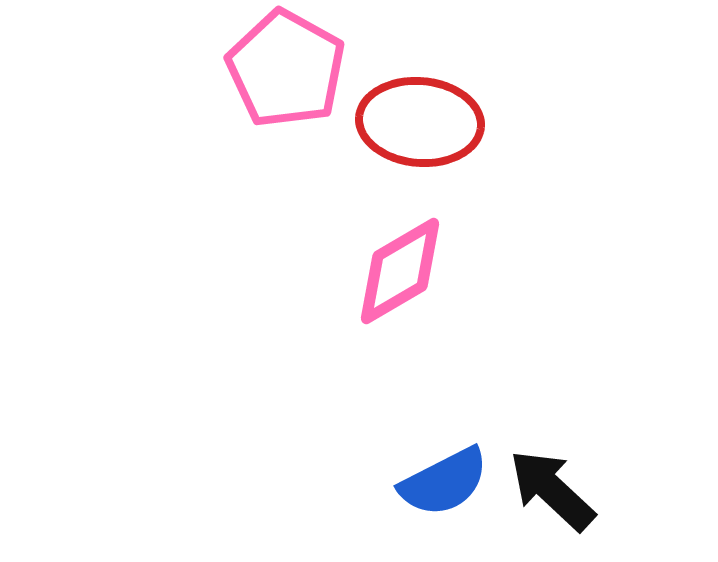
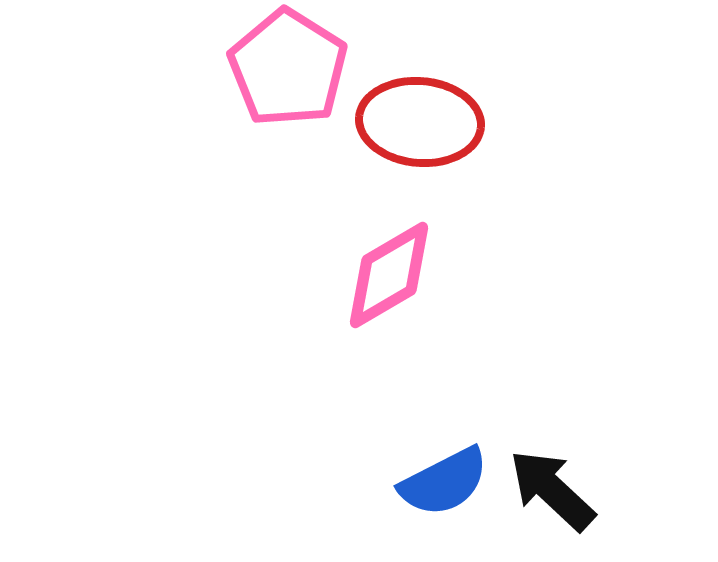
pink pentagon: moved 2 px right, 1 px up; rotated 3 degrees clockwise
pink diamond: moved 11 px left, 4 px down
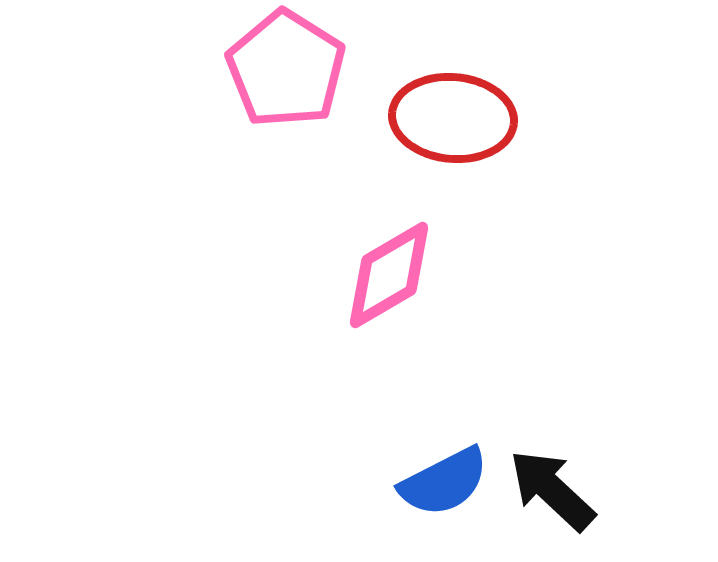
pink pentagon: moved 2 px left, 1 px down
red ellipse: moved 33 px right, 4 px up
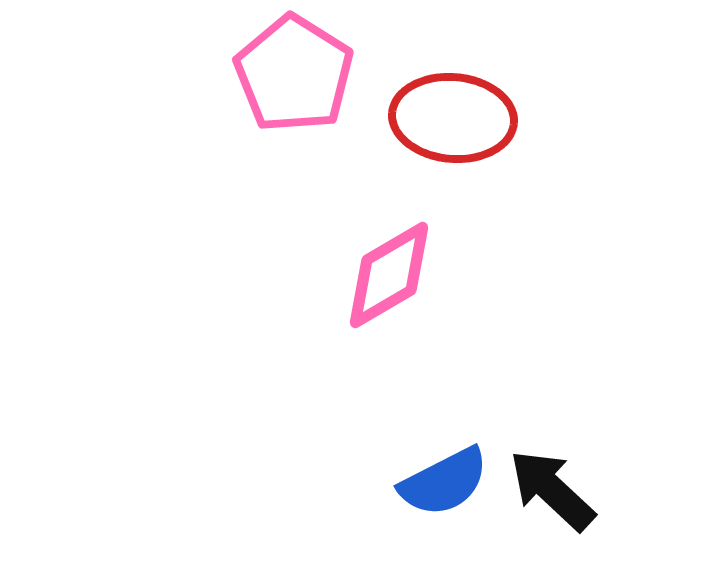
pink pentagon: moved 8 px right, 5 px down
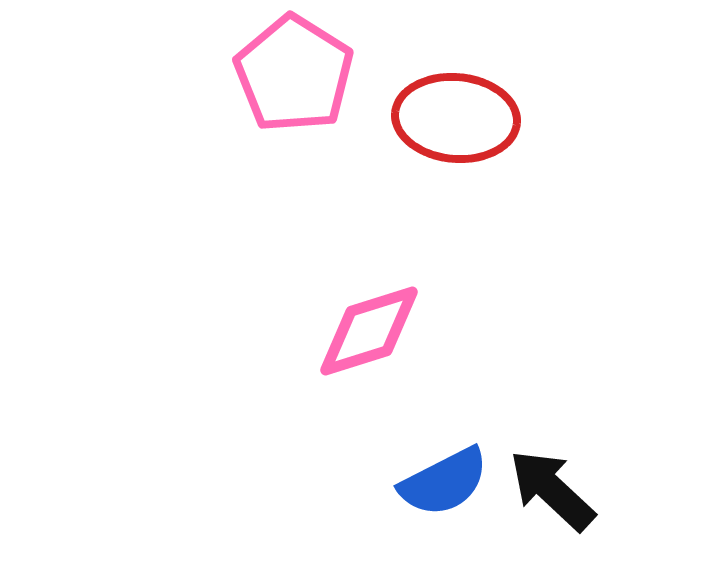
red ellipse: moved 3 px right
pink diamond: moved 20 px left, 56 px down; rotated 13 degrees clockwise
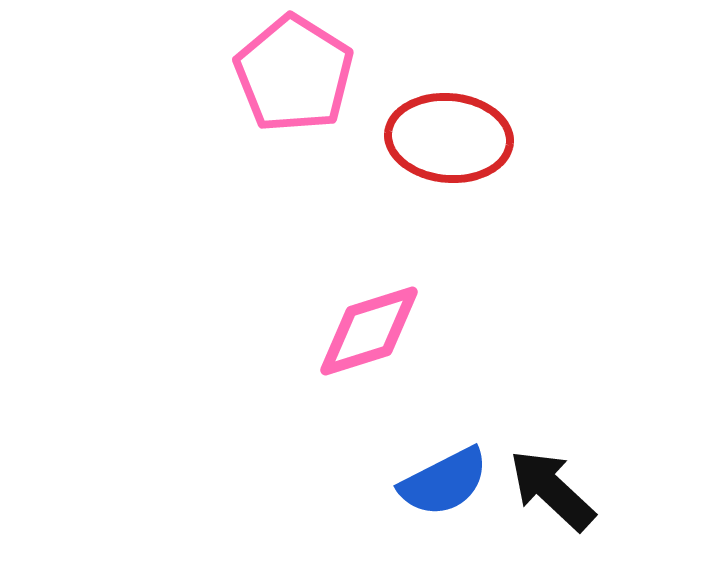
red ellipse: moved 7 px left, 20 px down
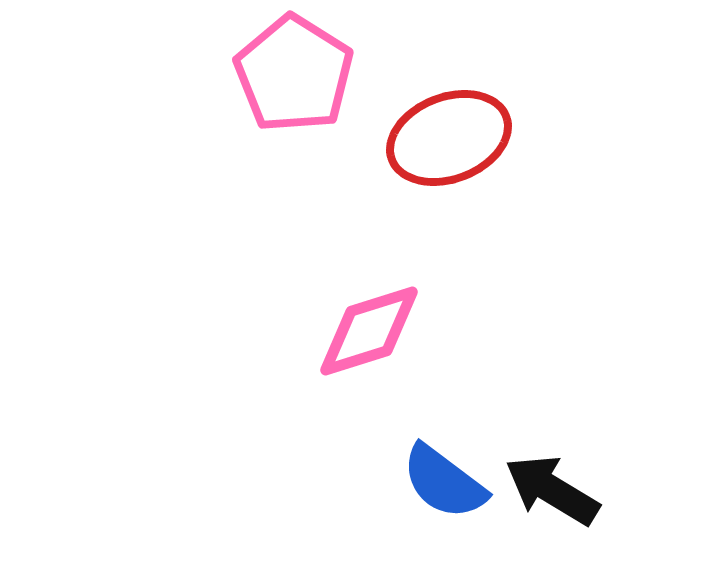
red ellipse: rotated 26 degrees counterclockwise
blue semicircle: rotated 64 degrees clockwise
black arrow: rotated 12 degrees counterclockwise
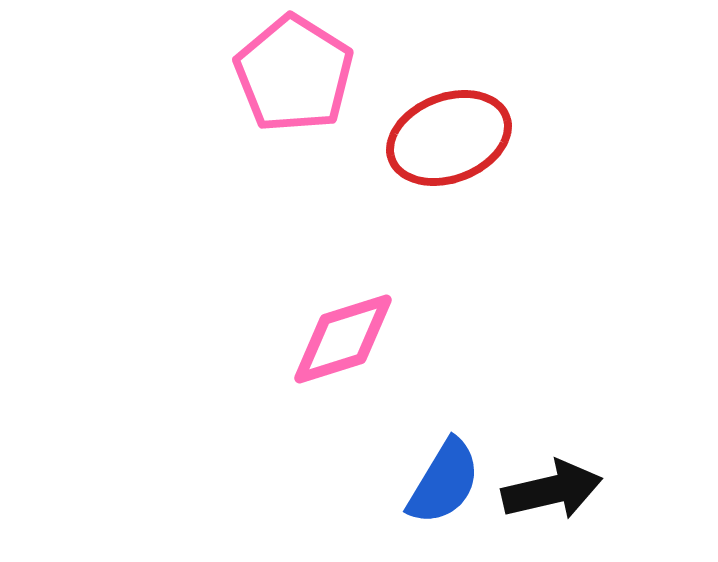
pink diamond: moved 26 px left, 8 px down
blue semicircle: rotated 96 degrees counterclockwise
black arrow: rotated 136 degrees clockwise
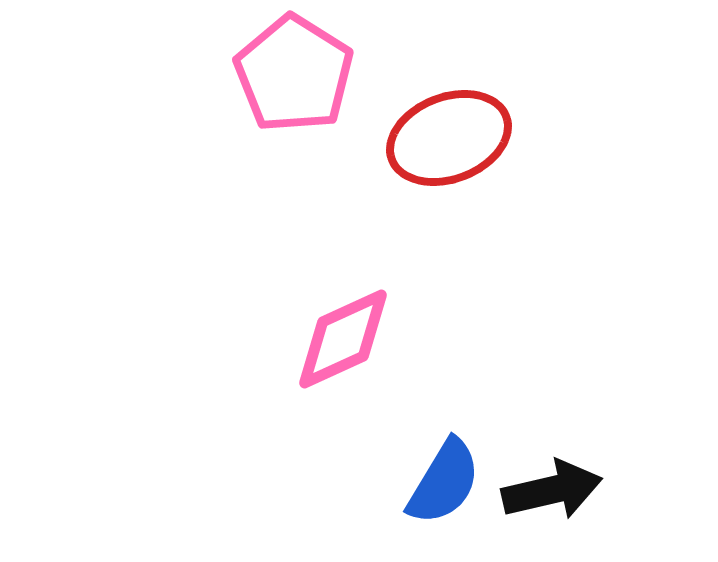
pink diamond: rotated 7 degrees counterclockwise
